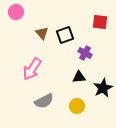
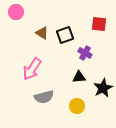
red square: moved 1 px left, 2 px down
brown triangle: rotated 16 degrees counterclockwise
gray semicircle: moved 4 px up; rotated 12 degrees clockwise
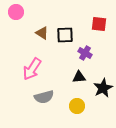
black square: rotated 18 degrees clockwise
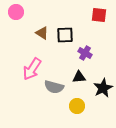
red square: moved 9 px up
gray semicircle: moved 10 px right, 10 px up; rotated 30 degrees clockwise
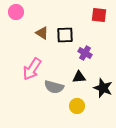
black star: rotated 24 degrees counterclockwise
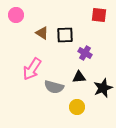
pink circle: moved 3 px down
black star: rotated 30 degrees clockwise
yellow circle: moved 1 px down
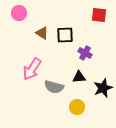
pink circle: moved 3 px right, 2 px up
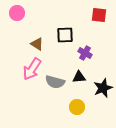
pink circle: moved 2 px left
brown triangle: moved 5 px left, 11 px down
gray semicircle: moved 1 px right, 5 px up
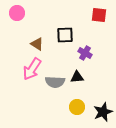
black triangle: moved 2 px left
gray semicircle: rotated 12 degrees counterclockwise
black star: moved 24 px down
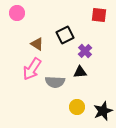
black square: rotated 24 degrees counterclockwise
purple cross: moved 2 px up; rotated 16 degrees clockwise
black triangle: moved 3 px right, 5 px up
black star: moved 1 px up
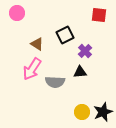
yellow circle: moved 5 px right, 5 px down
black star: moved 1 px down
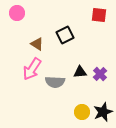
purple cross: moved 15 px right, 23 px down
